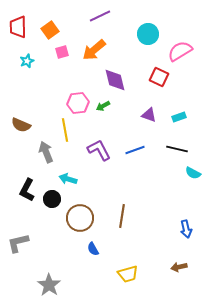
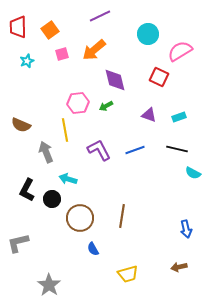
pink square: moved 2 px down
green arrow: moved 3 px right
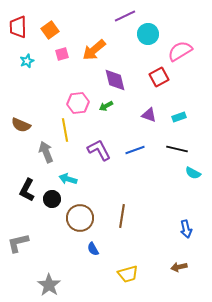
purple line: moved 25 px right
red square: rotated 36 degrees clockwise
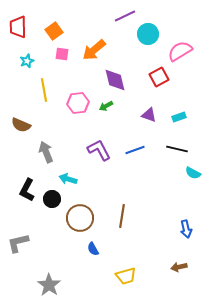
orange square: moved 4 px right, 1 px down
pink square: rotated 24 degrees clockwise
yellow line: moved 21 px left, 40 px up
yellow trapezoid: moved 2 px left, 2 px down
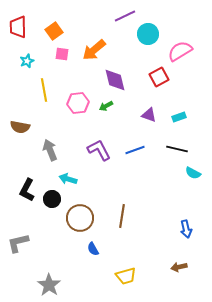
brown semicircle: moved 1 px left, 2 px down; rotated 12 degrees counterclockwise
gray arrow: moved 4 px right, 2 px up
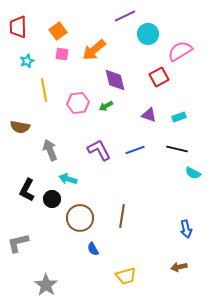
orange square: moved 4 px right
gray star: moved 3 px left
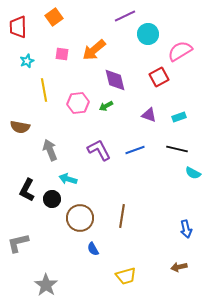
orange square: moved 4 px left, 14 px up
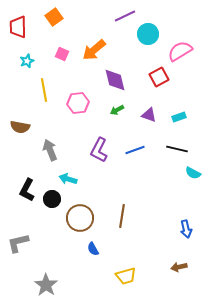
pink square: rotated 16 degrees clockwise
green arrow: moved 11 px right, 4 px down
purple L-shape: rotated 125 degrees counterclockwise
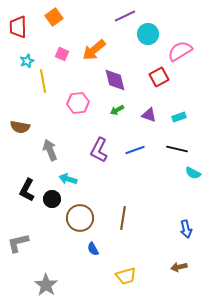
yellow line: moved 1 px left, 9 px up
brown line: moved 1 px right, 2 px down
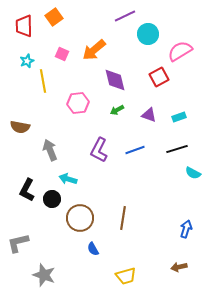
red trapezoid: moved 6 px right, 1 px up
black line: rotated 30 degrees counterclockwise
blue arrow: rotated 150 degrees counterclockwise
gray star: moved 2 px left, 10 px up; rotated 15 degrees counterclockwise
